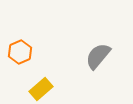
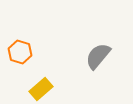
orange hexagon: rotated 20 degrees counterclockwise
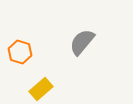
gray semicircle: moved 16 px left, 14 px up
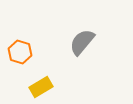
yellow rectangle: moved 2 px up; rotated 10 degrees clockwise
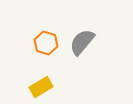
orange hexagon: moved 26 px right, 9 px up
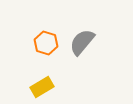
yellow rectangle: moved 1 px right
